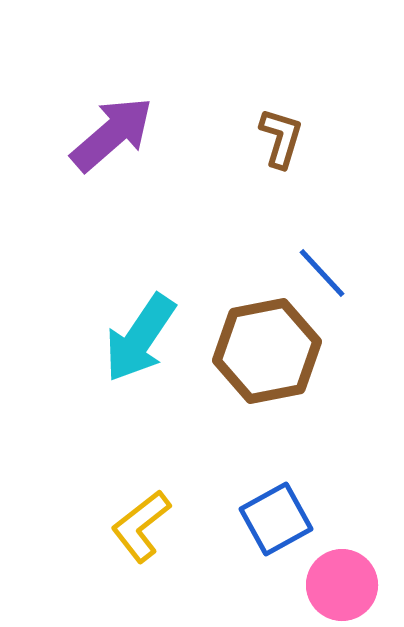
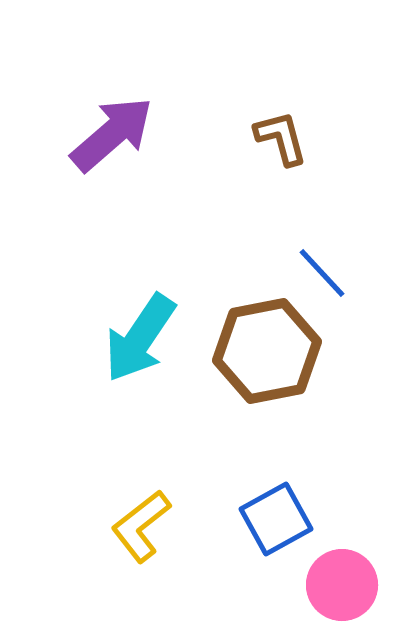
brown L-shape: rotated 32 degrees counterclockwise
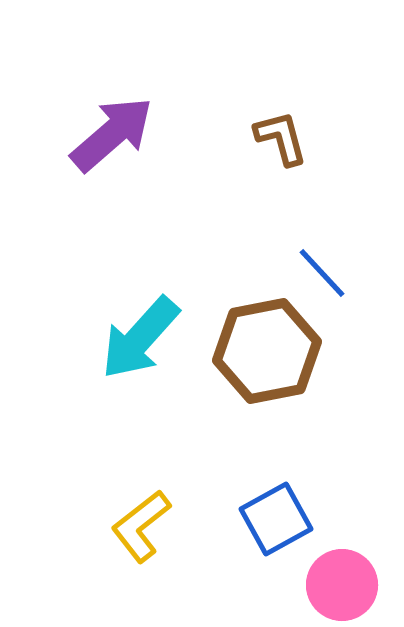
cyan arrow: rotated 8 degrees clockwise
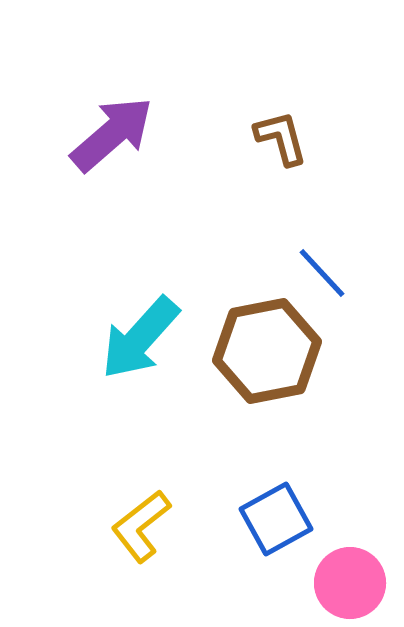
pink circle: moved 8 px right, 2 px up
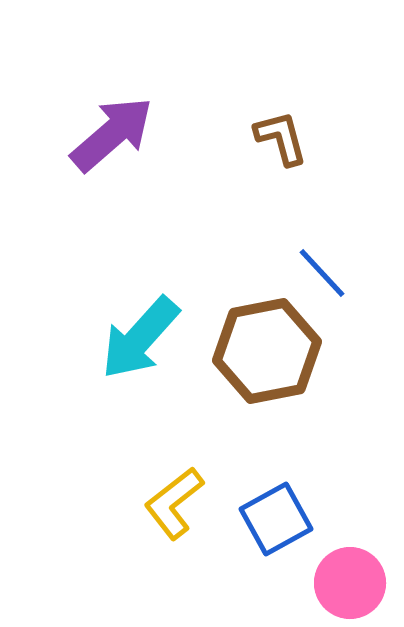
yellow L-shape: moved 33 px right, 23 px up
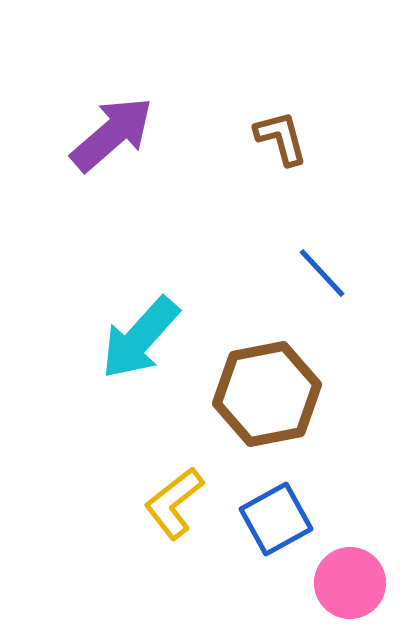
brown hexagon: moved 43 px down
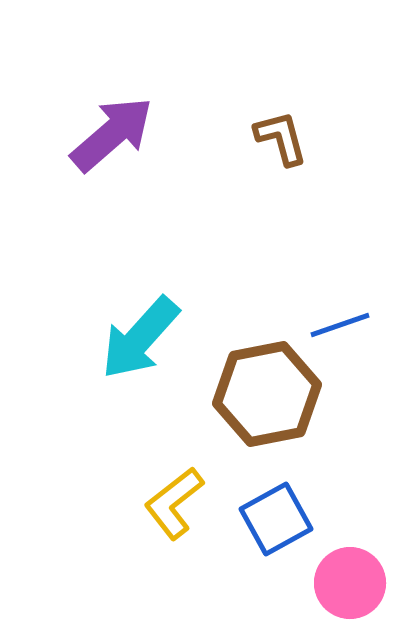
blue line: moved 18 px right, 52 px down; rotated 66 degrees counterclockwise
